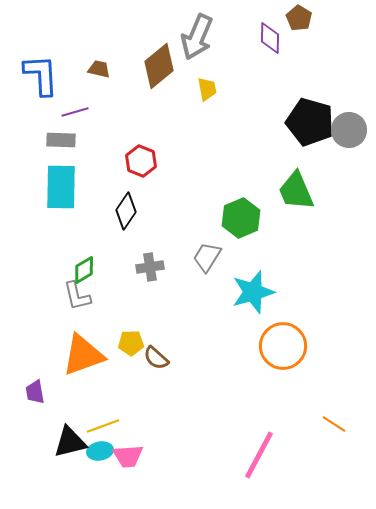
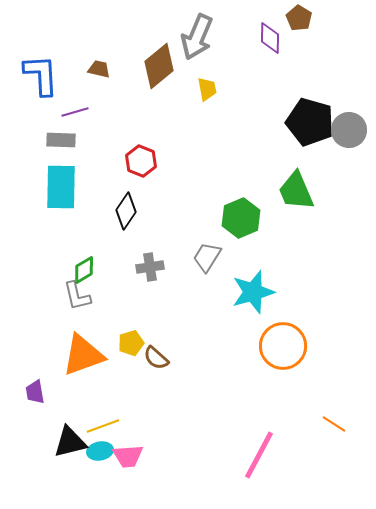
yellow pentagon: rotated 15 degrees counterclockwise
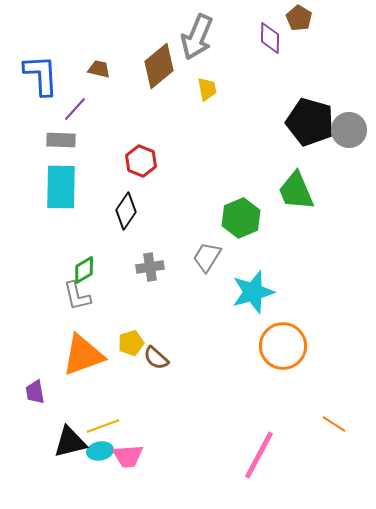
purple line: moved 3 px up; rotated 32 degrees counterclockwise
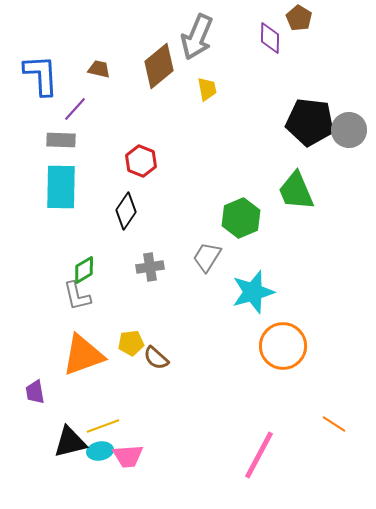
black pentagon: rotated 9 degrees counterclockwise
yellow pentagon: rotated 10 degrees clockwise
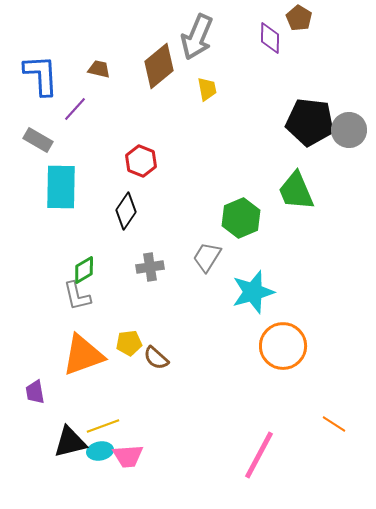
gray rectangle: moved 23 px left; rotated 28 degrees clockwise
yellow pentagon: moved 2 px left
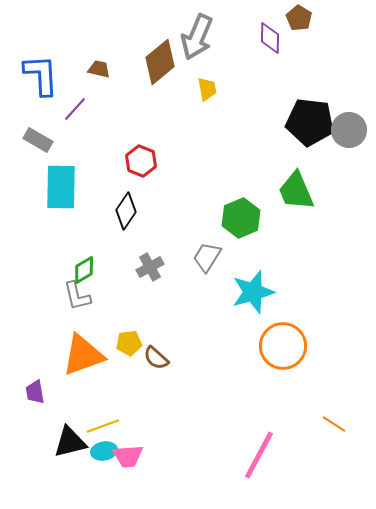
brown diamond: moved 1 px right, 4 px up
gray cross: rotated 20 degrees counterclockwise
cyan ellipse: moved 4 px right
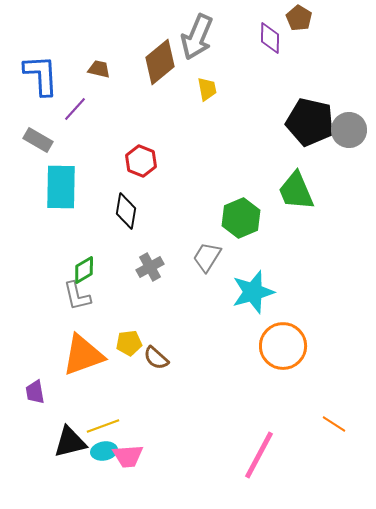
black pentagon: rotated 6 degrees clockwise
black diamond: rotated 24 degrees counterclockwise
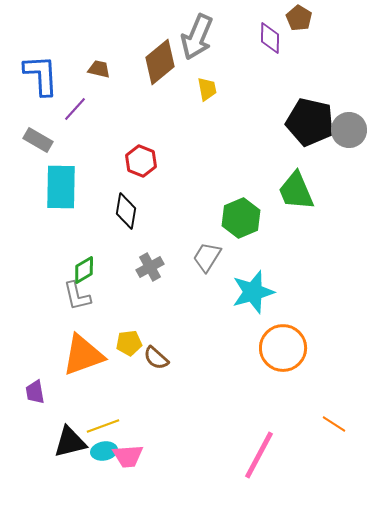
orange circle: moved 2 px down
